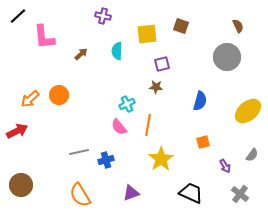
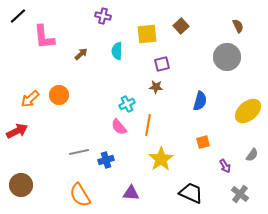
brown square: rotated 28 degrees clockwise
purple triangle: rotated 24 degrees clockwise
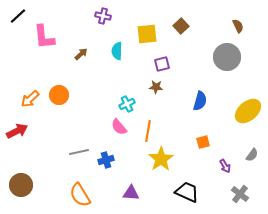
orange line: moved 6 px down
black trapezoid: moved 4 px left, 1 px up
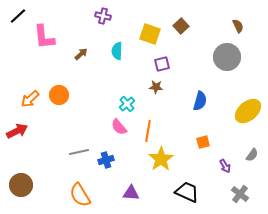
yellow square: moved 3 px right; rotated 25 degrees clockwise
cyan cross: rotated 14 degrees counterclockwise
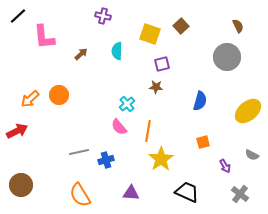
gray semicircle: rotated 80 degrees clockwise
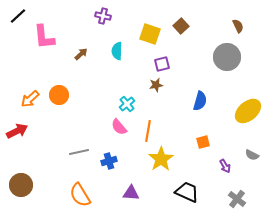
brown star: moved 2 px up; rotated 16 degrees counterclockwise
blue cross: moved 3 px right, 1 px down
gray cross: moved 3 px left, 5 px down
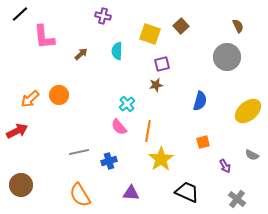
black line: moved 2 px right, 2 px up
